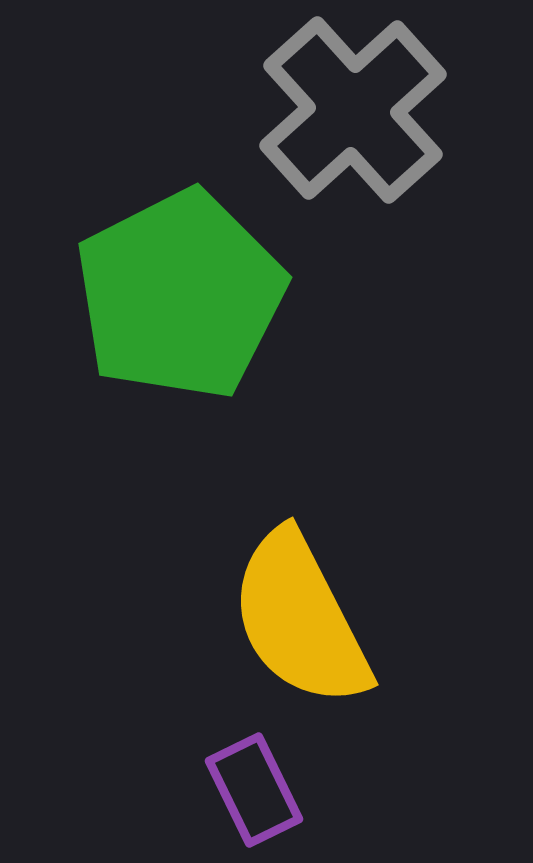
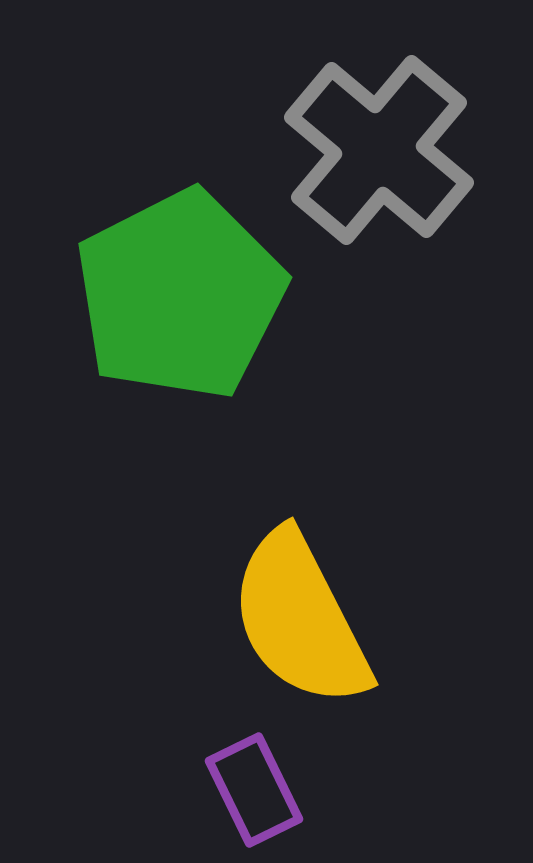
gray cross: moved 26 px right, 40 px down; rotated 8 degrees counterclockwise
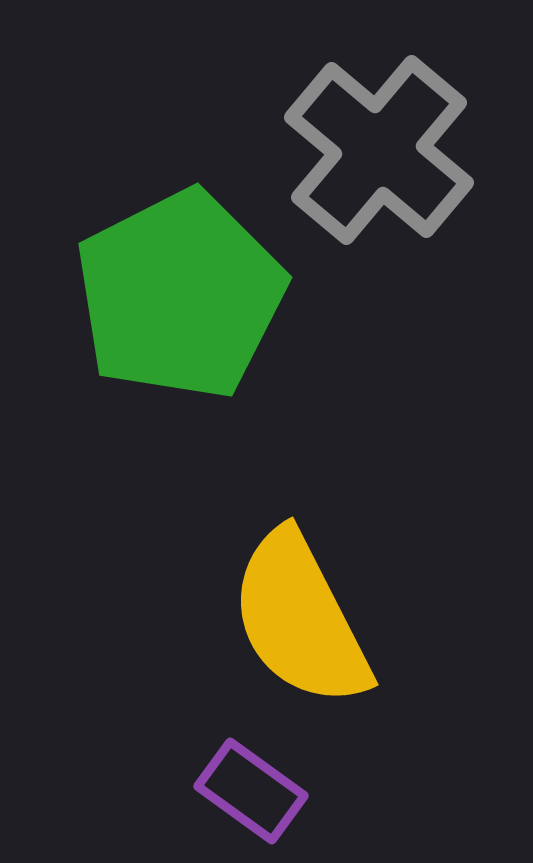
purple rectangle: moved 3 px left, 1 px down; rotated 28 degrees counterclockwise
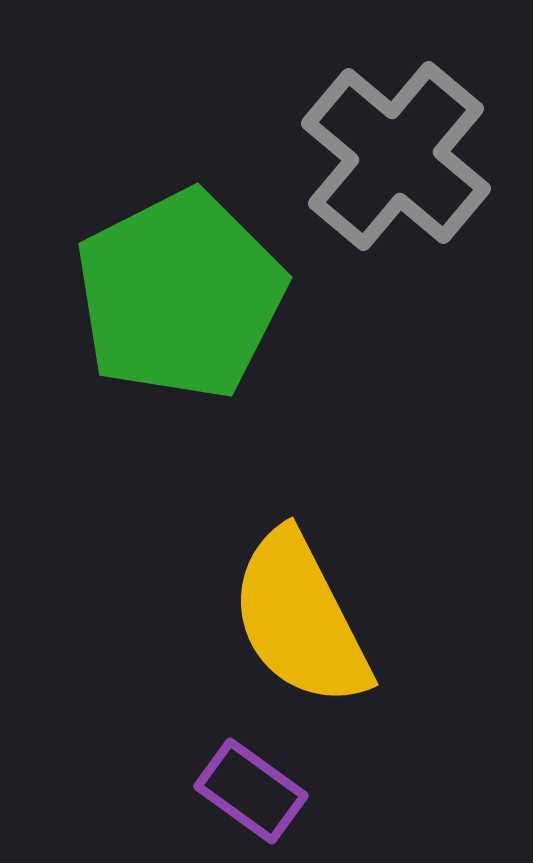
gray cross: moved 17 px right, 6 px down
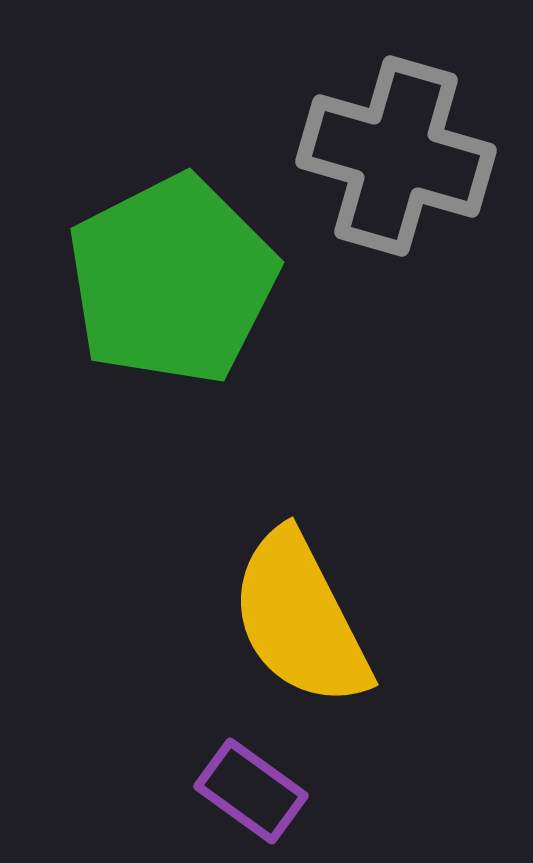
gray cross: rotated 24 degrees counterclockwise
green pentagon: moved 8 px left, 15 px up
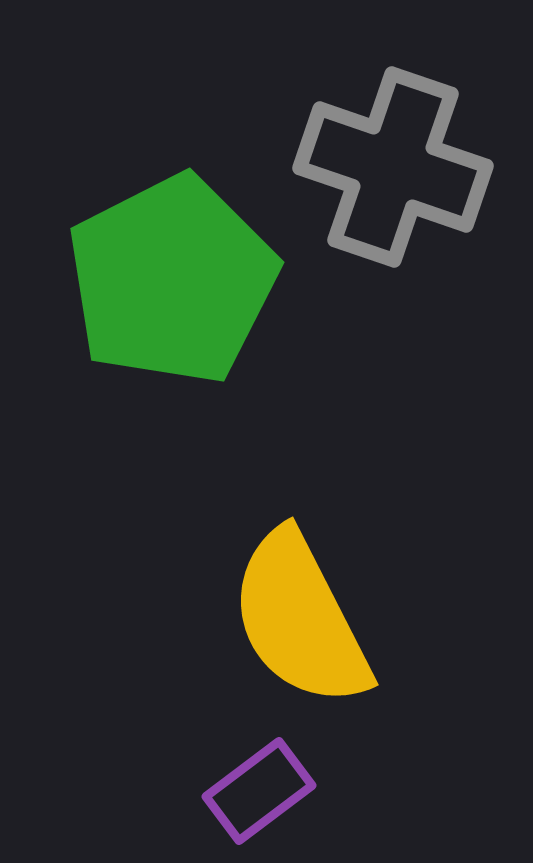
gray cross: moved 3 px left, 11 px down; rotated 3 degrees clockwise
purple rectangle: moved 8 px right; rotated 73 degrees counterclockwise
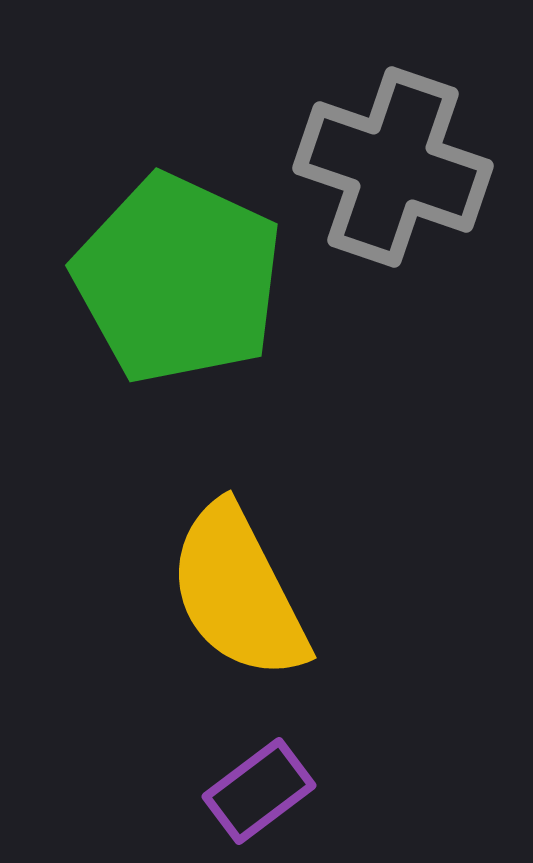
green pentagon: moved 6 px right, 1 px up; rotated 20 degrees counterclockwise
yellow semicircle: moved 62 px left, 27 px up
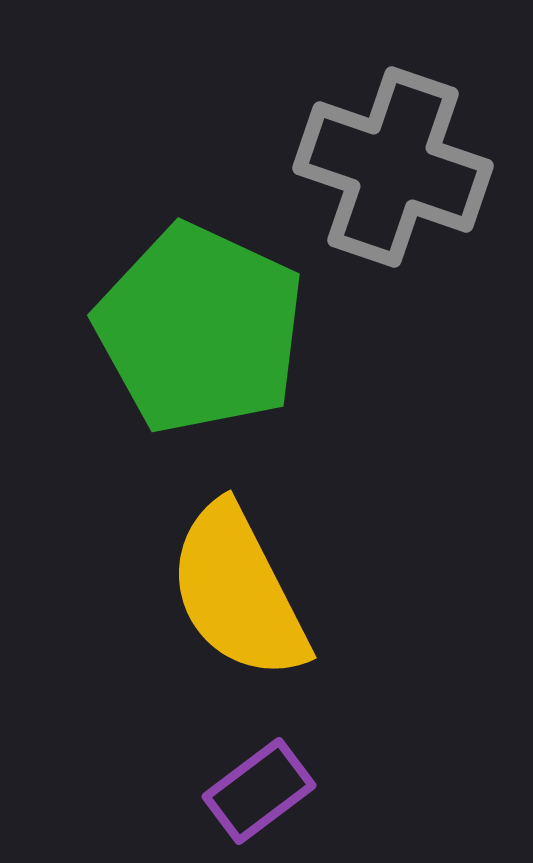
green pentagon: moved 22 px right, 50 px down
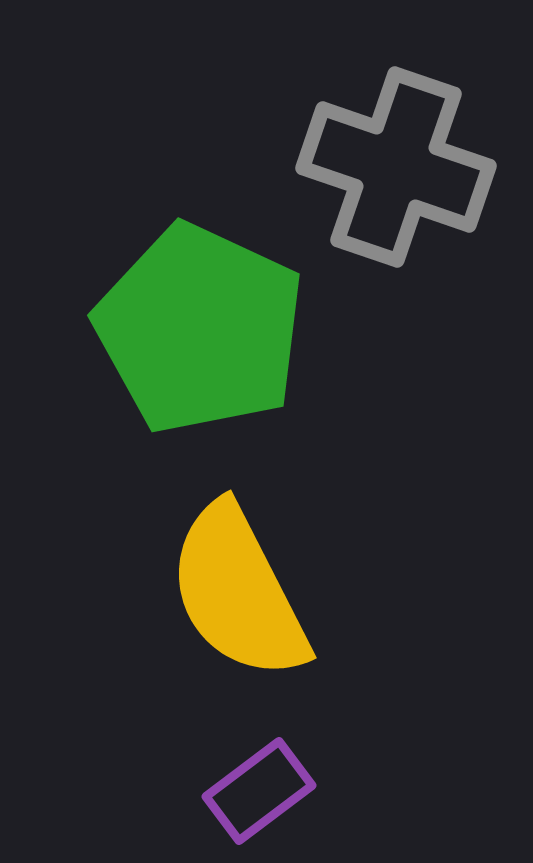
gray cross: moved 3 px right
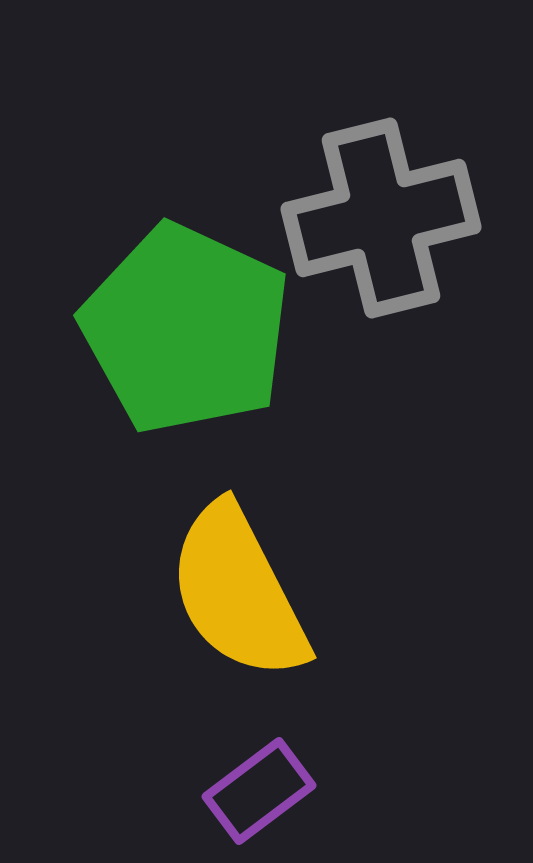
gray cross: moved 15 px left, 51 px down; rotated 33 degrees counterclockwise
green pentagon: moved 14 px left
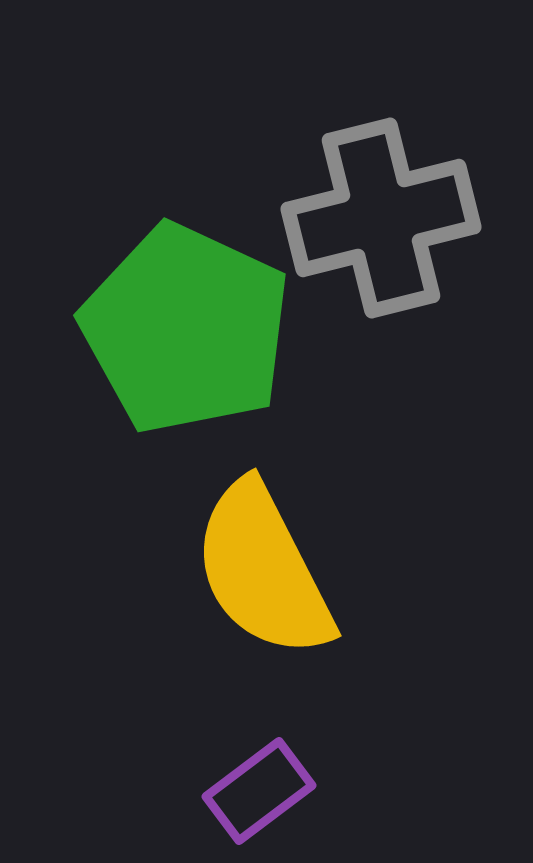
yellow semicircle: moved 25 px right, 22 px up
